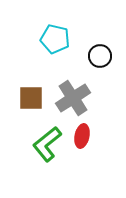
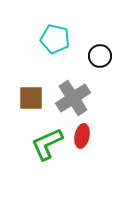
green L-shape: rotated 15 degrees clockwise
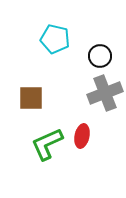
gray cross: moved 32 px right, 5 px up; rotated 12 degrees clockwise
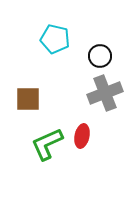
brown square: moved 3 px left, 1 px down
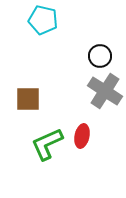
cyan pentagon: moved 12 px left, 19 px up
gray cross: moved 2 px up; rotated 36 degrees counterclockwise
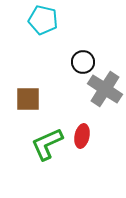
black circle: moved 17 px left, 6 px down
gray cross: moved 2 px up
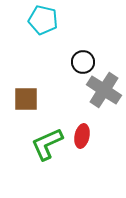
gray cross: moved 1 px left, 1 px down
brown square: moved 2 px left
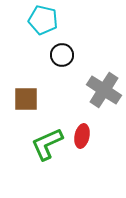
black circle: moved 21 px left, 7 px up
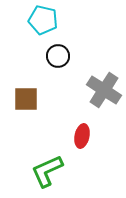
black circle: moved 4 px left, 1 px down
green L-shape: moved 27 px down
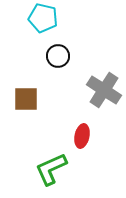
cyan pentagon: moved 2 px up
green L-shape: moved 4 px right, 2 px up
